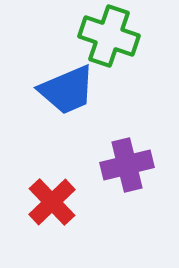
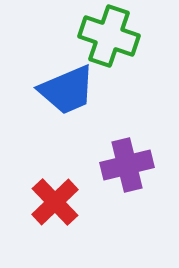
red cross: moved 3 px right
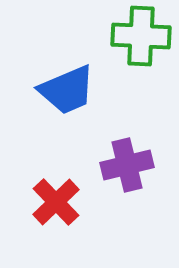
green cross: moved 32 px right; rotated 16 degrees counterclockwise
red cross: moved 1 px right
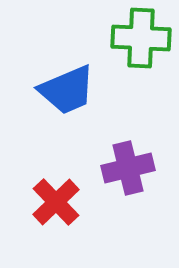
green cross: moved 2 px down
purple cross: moved 1 px right, 3 px down
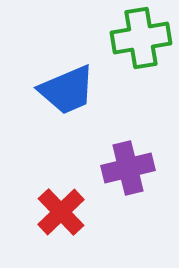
green cross: rotated 12 degrees counterclockwise
red cross: moved 5 px right, 10 px down
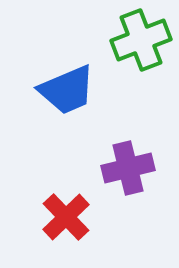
green cross: moved 2 px down; rotated 12 degrees counterclockwise
red cross: moved 5 px right, 5 px down
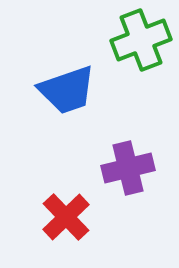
blue trapezoid: rotated 4 degrees clockwise
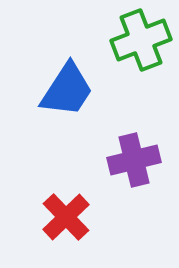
blue trapezoid: rotated 38 degrees counterclockwise
purple cross: moved 6 px right, 8 px up
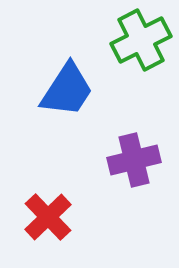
green cross: rotated 6 degrees counterclockwise
red cross: moved 18 px left
